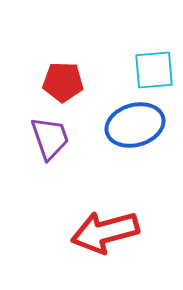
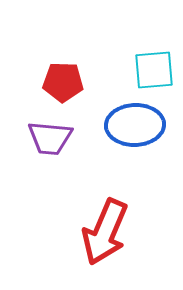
blue ellipse: rotated 14 degrees clockwise
purple trapezoid: rotated 114 degrees clockwise
red arrow: rotated 52 degrees counterclockwise
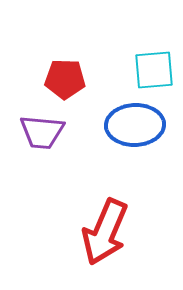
red pentagon: moved 2 px right, 3 px up
purple trapezoid: moved 8 px left, 6 px up
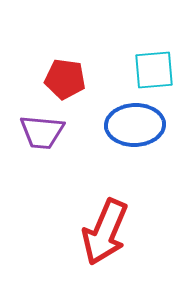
red pentagon: rotated 6 degrees clockwise
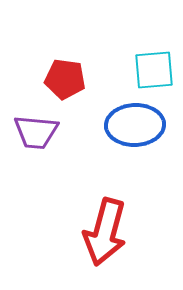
purple trapezoid: moved 6 px left
red arrow: rotated 8 degrees counterclockwise
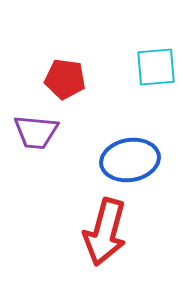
cyan square: moved 2 px right, 3 px up
blue ellipse: moved 5 px left, 35 px down; rotated 8 degrees counterclockwise
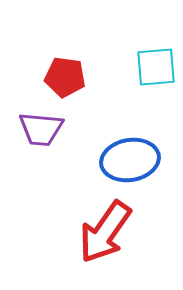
red pentagon: moved 2 px up
purple trapezoid: moved 5 px right, 3 px up
red arrow: rotated 20 degrees clockwise
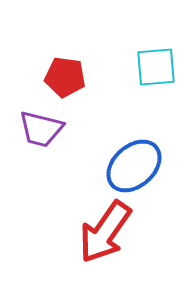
purple trapezoid: rotated 9 degrees clockwise
blue ellipse: moved 4 px right, 6 px down; rotated 32 degrees counterclockwise
